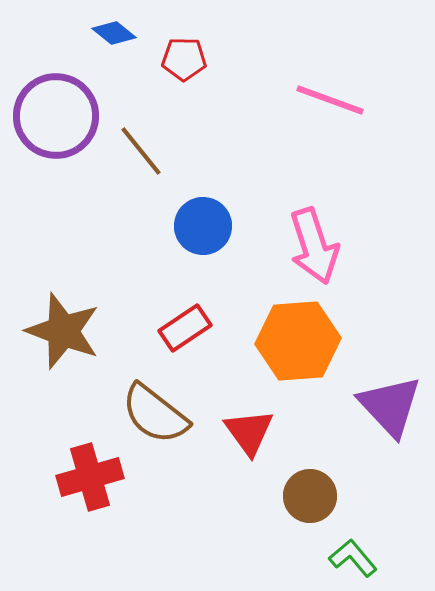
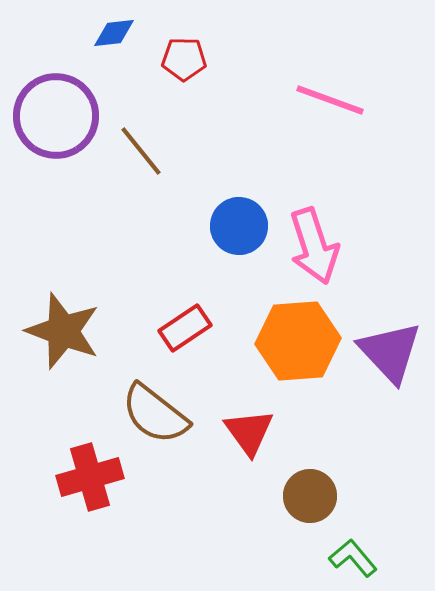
blue diamond: rotated 45 degrees counterclockwise
blue circle: moved 36 px right
purple triangle: moved 54 px up
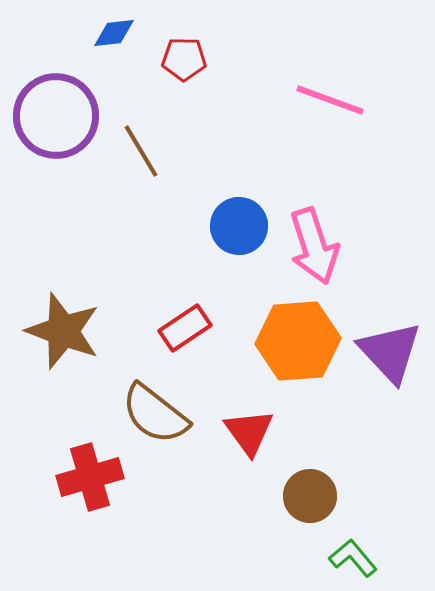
brown line: rotated 8 degrees clockwise
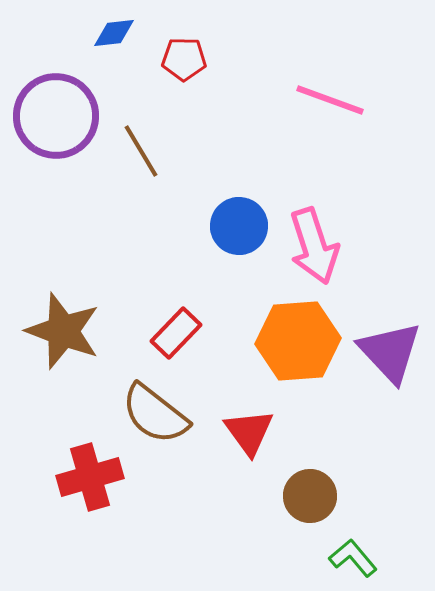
red rectangle: moved 9 px left, 5 px down; rotated 12 degrees counterclockwise
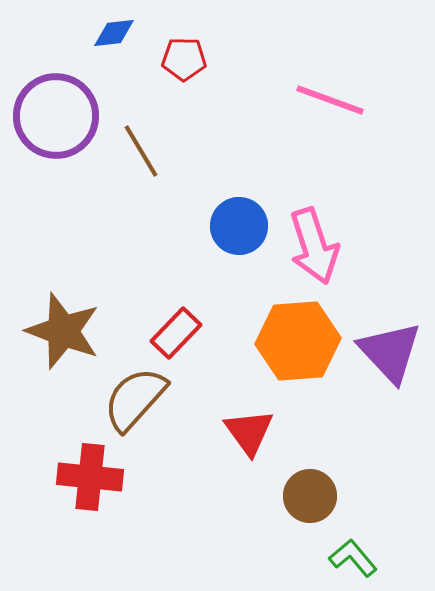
brown semicircle: moved 20 px left, 15 px up; rotated 94 degrees clockwise
red cross: rotated 22 degrees clockwise
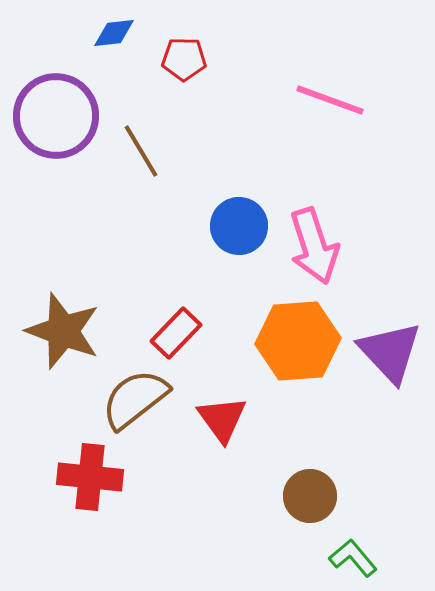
brown semicircle: rotated 10 degrees clockwise
red triangle: moved 27 px left, 13 px up
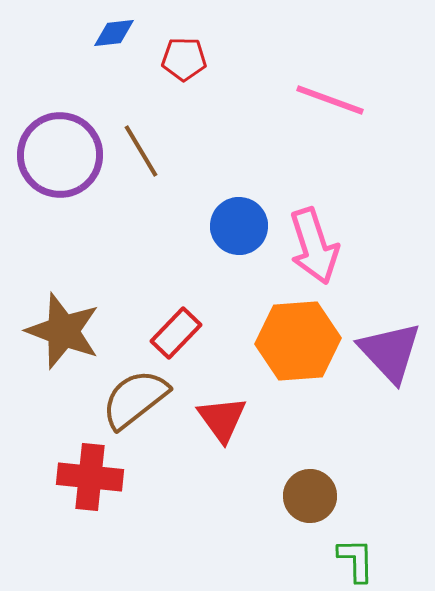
purple circle: moved 4 px right, 39 px down
green L-shape: moved 3 px right, 2 px down; rotated 39 degrees clockwise
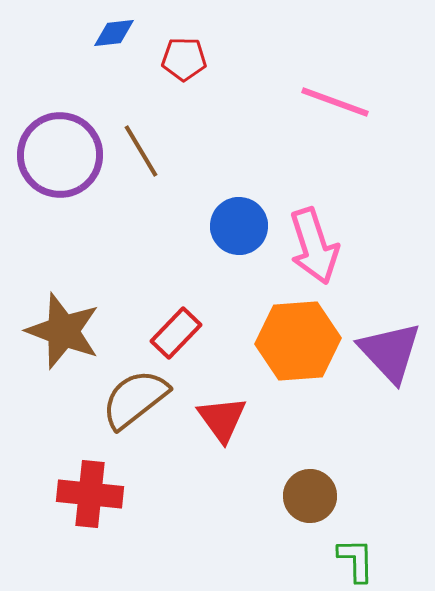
pink line: moved 5 px right, 2 px down
red cross: moved 17 px down
